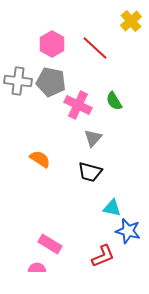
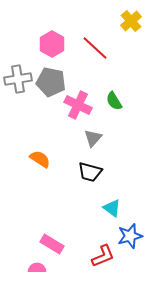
gray cross: moved 2 px up; rotated 16 degrees counterclockwise
cyan triangle: rotated 24 degrees clockwise
blue star: moved 2 px right, 5 px down; rotated 30 degrees counterclockwise
pink rectangle: moved 2 px right
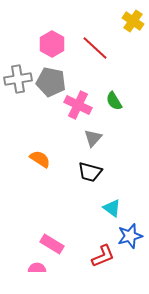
yellow cross: moved 2 px right; rotated 15 degrees counterclockwise
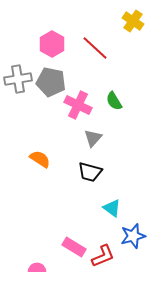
blue star: moved 3 px right
pink rectangle: moved 22 px right, 3 px down
